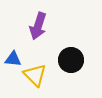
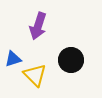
blue triangle: rotated 24 degrees counterclockwise
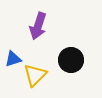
yellow triangle: rotated 30 degrees clockwise
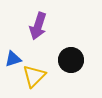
yellow triangle: moved 1 px left, 1 px down
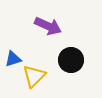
purple arrow: moved 10 px right; rotated 84 degrees counterclockwise
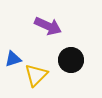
yellow triangle: moved 2 px right, 1 px up
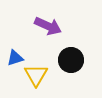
blue triangle: moved 2 px right, 1 px up
yellow triangle: rotated 15 degrees counterclockwise
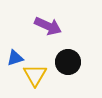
black circle: moved 3 px left, 2 px down
yellow triangle: moved 1 px left
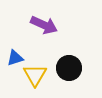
purple arrow: moved 4 px left, 1 px up
black circle: moved 1 px right, 6 px down
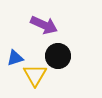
black circle: moved 11 px left, 12 px up
